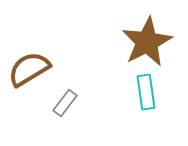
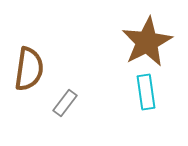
brown semicircle: rotated 129 degrees clockwise
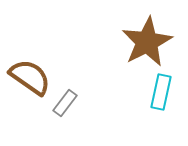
brown semicircle: moved 1 px right, 8 px down; rotated 63 degrees counterclockwise
cyan rectangle: moved 15 px right; rotated 20 degrees clockwise
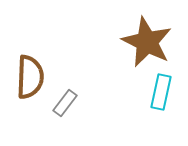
brown star: rotated 18 degrees counterclockwise
brown semicircle: rotated 57 degrees clockwise
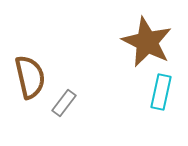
brown semicircle: rotated 15 degrees counterclockwise
gray rectangle: moved 1 px left
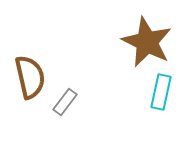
gray rectangle: moved 1 px right, 1 px up
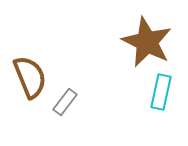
brown semicircle: rotated 9 degrees counterclockwise
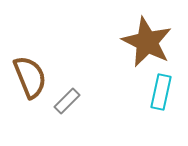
gray rectangle: moved 2 px right, 1 px up; rotated 8 degrees clockwise
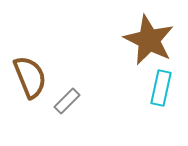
brown star: moved 2 px right, 2 px up
cyan rectangle: moved 4 px up
